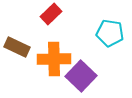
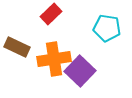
cyan pentagon: moved 3 px left, 5 px up
orange cross: rotated 8 degrees counterclockwise
purple square: moved 1 px left, 5 px up
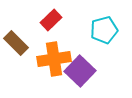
red rectangle: moved 6 px down
cyan pentagon: moved 3 px left, 2 px down; rotated 24 degrees counterclockwise
brown rectangle: moved 1 px left, 4 px up; rotated 20 degrees clockwise
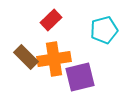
brown rectangle: moved 10 px right, 14 px down
purple square: moved 6 px down; rotated 32 degrees clockwise
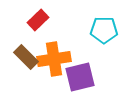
red rectangle: moved 13 px left
cyan pentagon: rotated 16 degrees clockwise
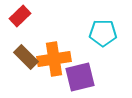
red rectangle: moved 18 px left, 4 px up
cyan pentagon: moved 1 px left, 3 px down
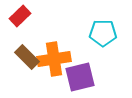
brown rectangle: moved 1 px right
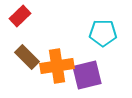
orange cross: moved 3 px right, 7 px down
purple square: moved 7 px right, 2 px up
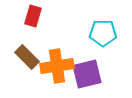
red rectangle: moved 13 px right; rotated 30 degrees counterclockwise
purple square: moved 1 px up
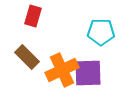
cyan pentagon: moved 2 px left, 1 px up
orange cross: moved 5 px right, 4 px down; rotated 16 degrees counterclockwise
purple square: moved 1 px right, 1 px up; rotated 12 degrees clockwise
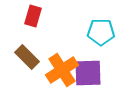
orange cross: rotated 8 degrees counterclockwise
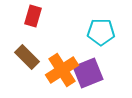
purple square: rotated 20 degrees counterclockwise
